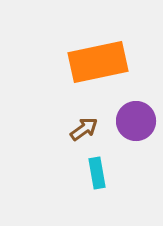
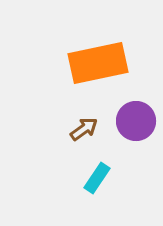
orange rectangle: moved 1 px down
cyan rectangle: moved 5 px down; rotated 44 degrees clockwise
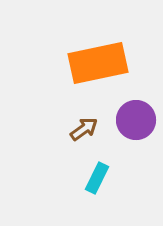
purple circle: moved 1 px up
cyan rectangle: rotated 8 degrees counterclockwise
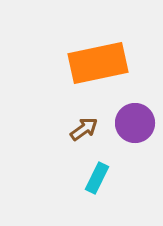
purple circle: moved 1 px left, 3 px down
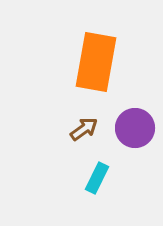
orange rectangle: moved 2 px left, 1 px up; rotated 68 degrees counterclockwise
purple circle: moved 5 px down
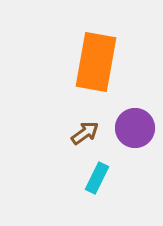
brown arrow: moved 1 px right, 4 px down
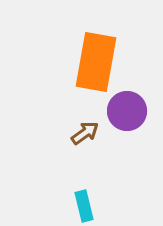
purple circle: moved 8 px left, 17 px up
cyan rectangle: moved 13 px left, 28 px down; rotated 40 degrees counterclockwise
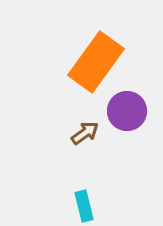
orange rectangle: rotated 26 degrees clockwise
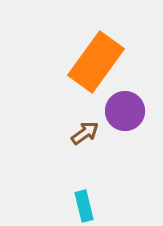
purple circle: moved 2 px left
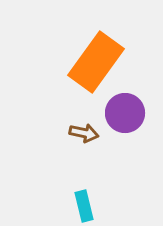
purple circle: moved 2 px down
brown arrow: moved 1 px left; rotated 48 degrees clockwise
